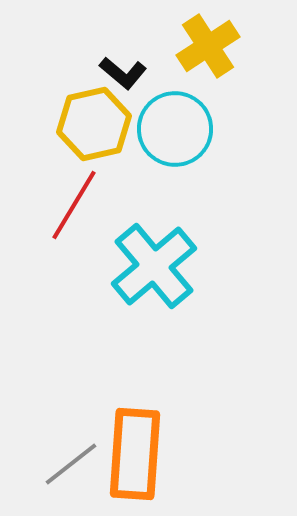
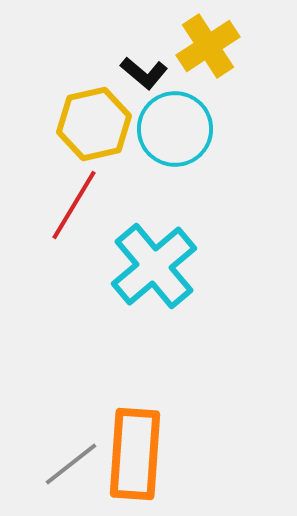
black L-shape: moved 21 px right
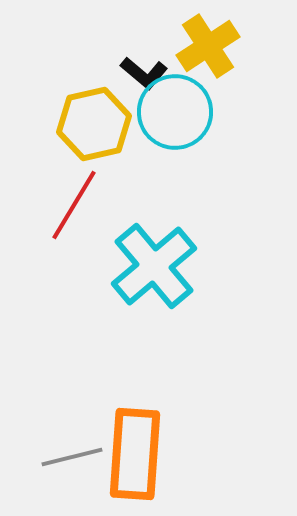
cyan circle: moved 17 px up
gray line: moved 1 px right, 7 px up; rotated 24 degrees clockwise
